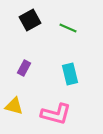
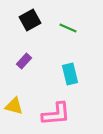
purple rectangle: moved 7 px up; rotated 14 degrees clockwise
pink L-shape: rotated 20 degrees counterclockwise
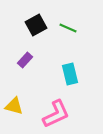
black square: moved 6 px right, 5 px down
purple rectangle: moved 1 px right, 1 px up
pink L-shape: rotated 20 degrees counterclockwise
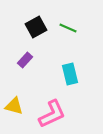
black square: moved 2 px down
pink L-shape: moved 4 px left
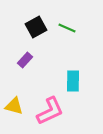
green line: moved 1 px left
cyan rectangle: moved 3 px right, 7 px down; rotated 15 degrees clockwise
pink L-shape: moved 2 px left, 3 px up
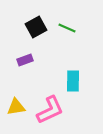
purple rectangle: rotated 28 degrees clockwise
yellow triangle: moved 2 px right, 1 px down; rotated 24 degrees counterclockwise
pink L-shape: moved 1 px up
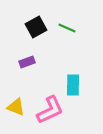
purple rectangle: moved 2 px right, 2 px down
cyan rectangle: moved 4 px down
yellow triangle: rotated 30 degrees clockwise
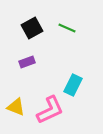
black square: moved 4 px left, 1 px down
cyan rectangle: rotated 25 degrees clockwise
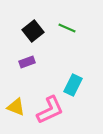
black square: moved 1 px right, 3 px down; rotated 10 degrees counterclockwise
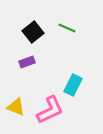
black square: moved 1 px down
